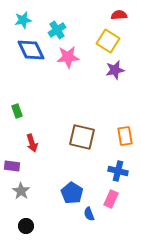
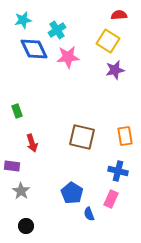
blue diamond: moved 3 px right, 1 px up
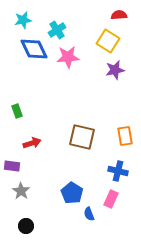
red arrow: rotated 90 degrees counterclockwise
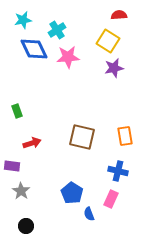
purple star: moved 1 px left, 2 px up
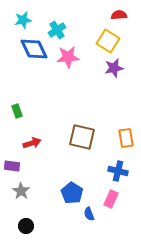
orange rectangle: moved 1 px right, 2 px down
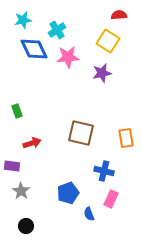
purple star: moved 12 px left, 5 px down
brown square: moved 1 px left, 4 px up
blue cross: moved 14 px left
blue pentagon: moved 4 px left; rotated 20 degrees clockwise
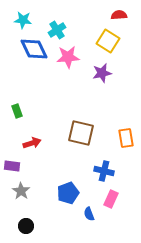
cyan star: rotated 18 degrees clockwise
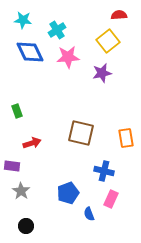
yellow square: rotated 20 degrees clockwise
blue diamond: moved 4 px left, 3 px down
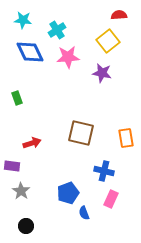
purple star: rotated 24 degrees clockwise
green rectangle: moved 13 px up
blue semicircle: moved 5 px left, 1 px up
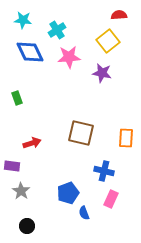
pink star: moved 1 px right
orange rectangle: rotated 12 degrees clockwise
black circle: moved 1 px right
